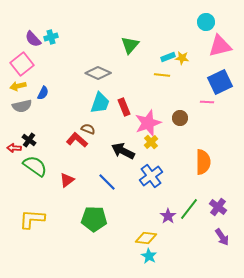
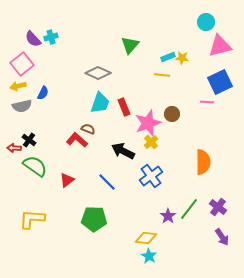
brown circle: moved 8 px left, 4 px up
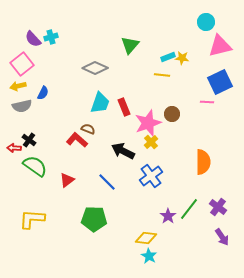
gray diamond: moved 3 px left, 5 px up
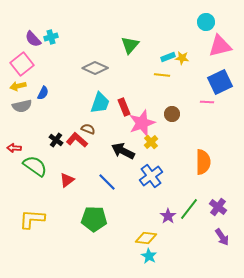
pink star: moved 6 px left
black cross: moved 27 px right
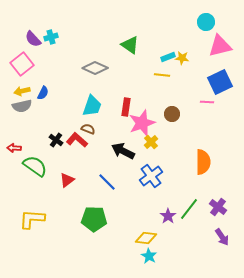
green triangle: rotated 36 degrees counterclockwise
yellow arrow: moved 4 px right, 5 px down
cyan trapezoid: moved 8 px left, 3 px down
red rectangle: moved 2 px right; rotated 30 degrees clockwise
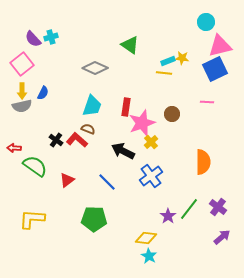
cyan rectangle: moved 4 px down
yellow line: moved 2 px right, 2 px up
blue square: moved 5 px left, 13 px up
yellow arrow: rotated 77 degrees counterclockwise
purple arrow: rotated 96 degrees counterclockwise
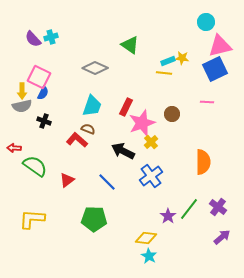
pink square: moved 17 px right, 13 px down; rotated 25 degrees counterclockwise
red rectangle: rotated 18 degrees clockwise
black cross: moved 12 px left, 19 px up; rotated 16 degrees counterclockwise
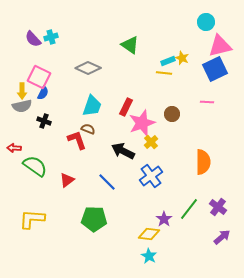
yellow star: rotated 16 degrees clockwise
gray diamond: moved 7 px left
red L-shape: rotated 30 degrees clockwise
purple star: moved 4 px left, 3 px down
yellow diamond: moved 3 px right, 4 px up
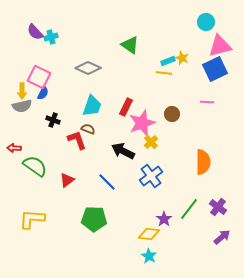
purple semicircle: moved 2 px right, 7 px up
black cross: moved 9 px right, 1 px up
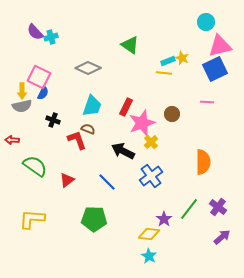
red arrow: moved 2 px left, 8 px up
